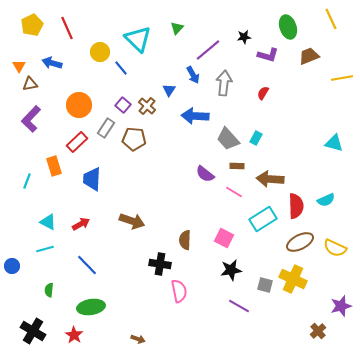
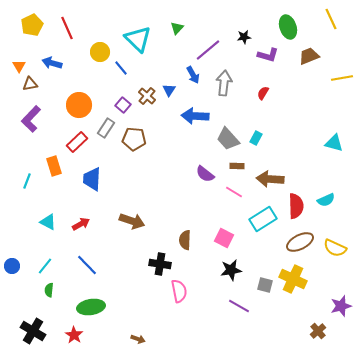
brown cross at (147, 106): moved 10 px up
cyan line at (45, 249): moved 17 px down; rotated 36 degrees counterclockwise
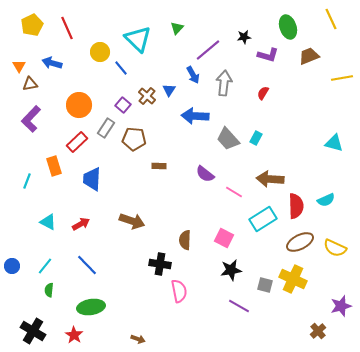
brown rectangle at (237, 166): moved 78 px left
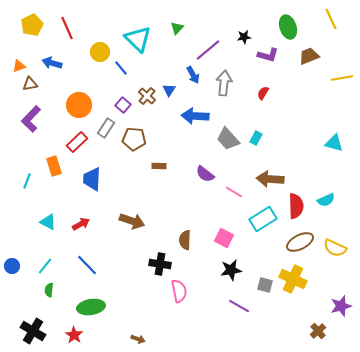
orange triangle at (19, 66): rotated 40 degrees clockwise
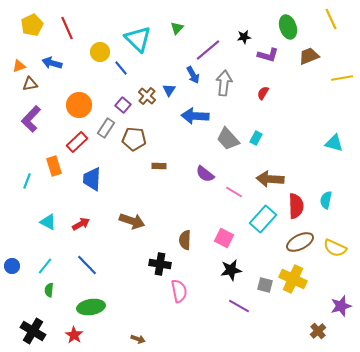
cyan semicircle at (326, 200): rotated 126 degrees clockwise
cyan rectangle at (263, 219): rotated 16 degrees counterclockwise
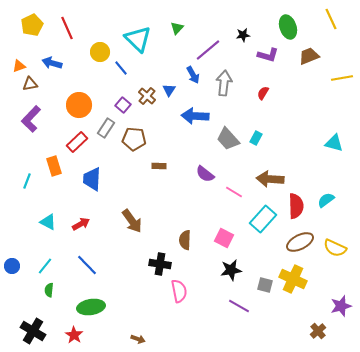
black star at (244, 37): moved 1 px left, 2 px up
cyan semicircle at (326, 200): rotated 42 degrees clockwise
brown arrow at (132, 221): rotated 35 degrees clockwise
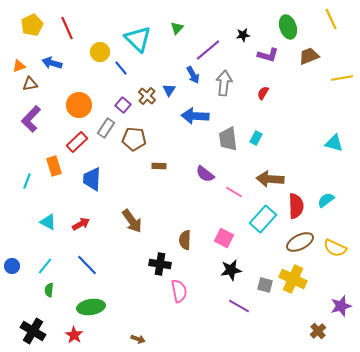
gray trapezoid at (228, 139): rotated 35 degrees clockwise
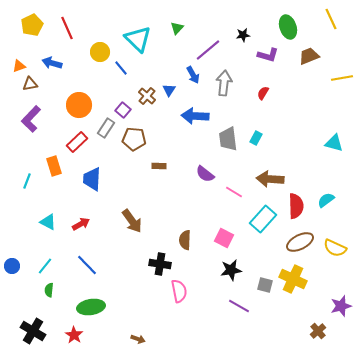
purple square at (123, 105): moved 5 px down
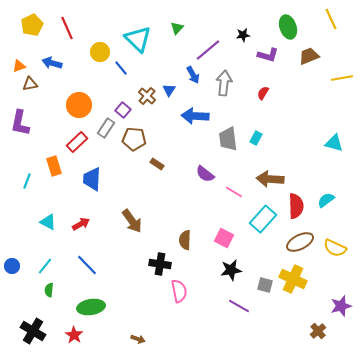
purple L-shape at (31, 119): moved 11 px left, 4 px down; rotated 32 degrees counterclockwise
brown rectangle at (159, 166): moved 2 px left, 2 px up; rotated 32 degrees clockwise
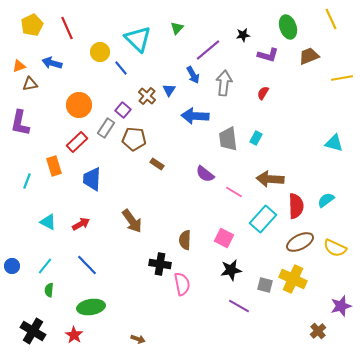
pink semicircle at (179, 291): moved 3 px right, 7 px up
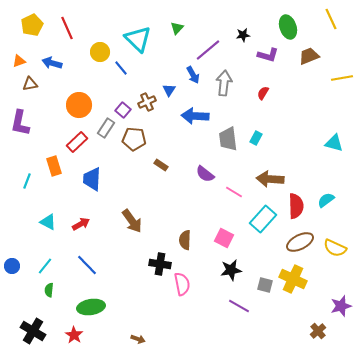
orange triangle at (19, 66): moved 5 px up
brown cross at (147, 96): moved 6 px down; rotated 24 degrees clockwise
brown rectangle at (157, 164): moved 4 px right, 1 px down
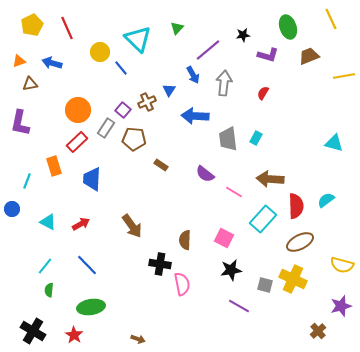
yellow line at (342, 78): moved 2 px right, 2 px up
orange circle at (79, 105): moved 1 px left, 5 px down
brown arrow at (132, 221): moved 5 px down
yellow semicircle at (335, 248): moved 7 px right, 17 px down; rotated 10 degrees counterclockwise
blue circle at (12, 266): moved 57 px up
